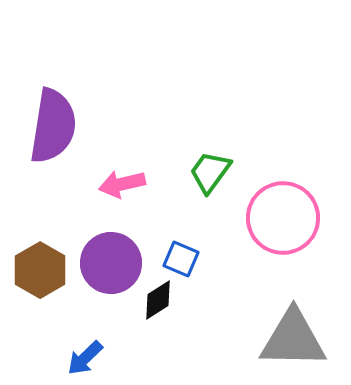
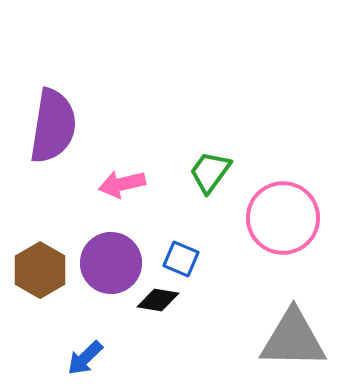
black diamond: rotated 42 degrees clockwise
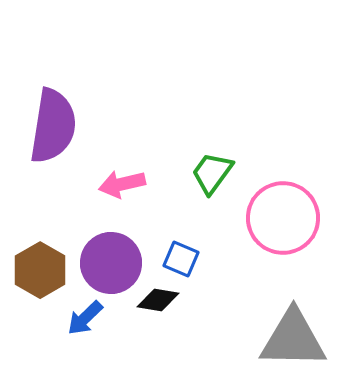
green trapezoid: moved 2 px right, 1 px down
blue arrow: moved 40 px up
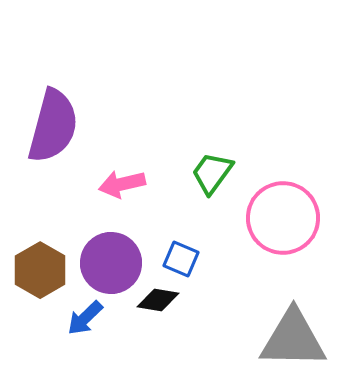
purple semicircle: rotated 6 degrees clockwise
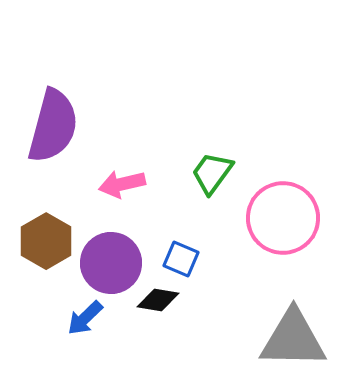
brown hexagon: moved 6 px right, 29 px up
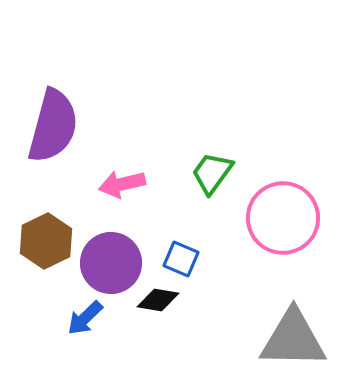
brown hexagon: rotated 4 degrees clockwise
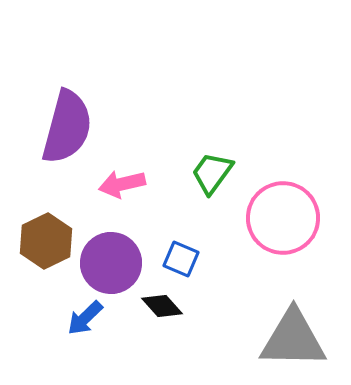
purple semicircle: moved 14 px right, 1 px down
black diamond: moved 4 px right, 6 px down; rotated 39 degrees clockwise
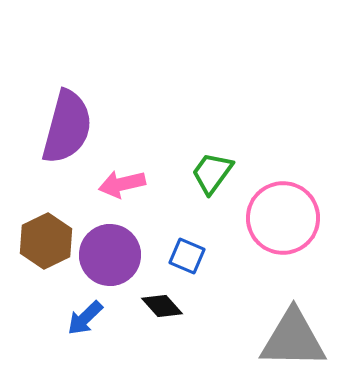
blue square: moved 6 px right, 3 px up
purple circle: moved 1 px left, 8 px up
